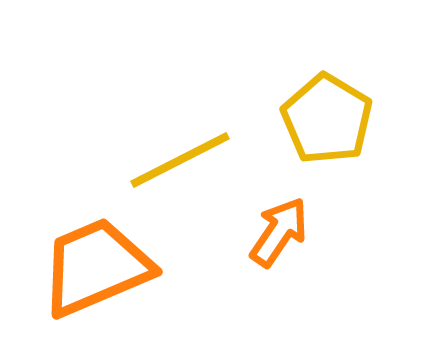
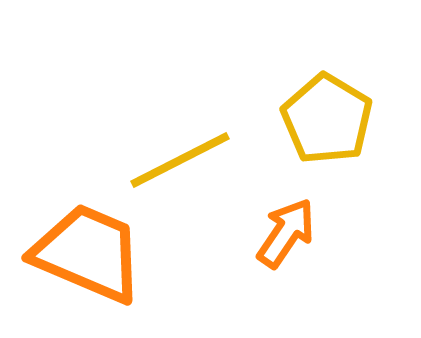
orange arrow: moved 7 px right, 1 px down
orange trapezoid: moved 8 px left, 14 px up; rotated 46 degrees clockwise
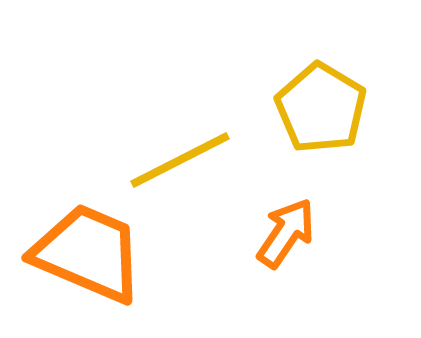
yellow pentagon: moved 6 px left, 11 px up
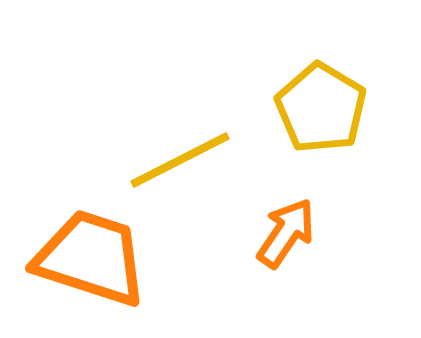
orange trapezoid: moved 3 px right, 5 px down; rotated 5 degrees counterclockwise
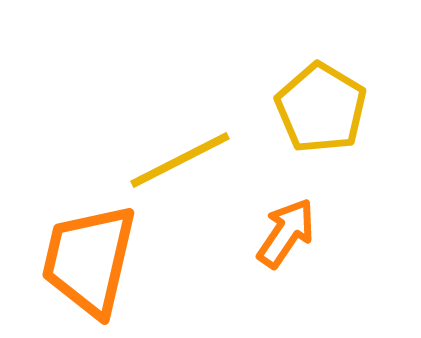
orange trapezoid: moved 2 px left, 2 px down; rotated 95 degrees counterclockwise
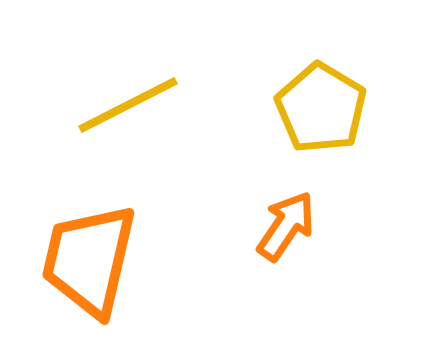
yellow line: moved 52 px left, 55 px up
orange arrow: moved 7 px up
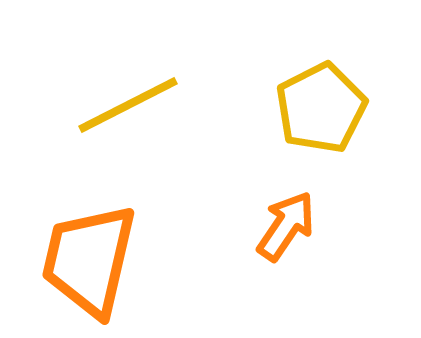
yellow pentagon: rotated 14 degrees clockwise
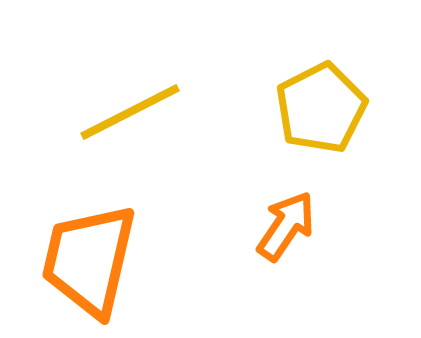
yellow line: moved 2 px right, 7 px down
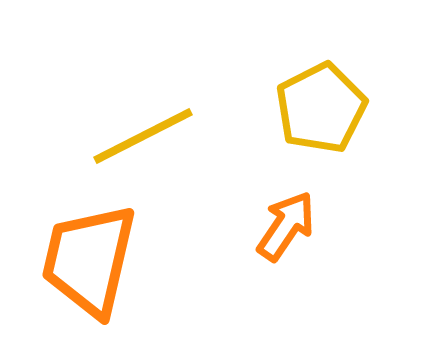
yellow line: moved 13 px right, 24 px down
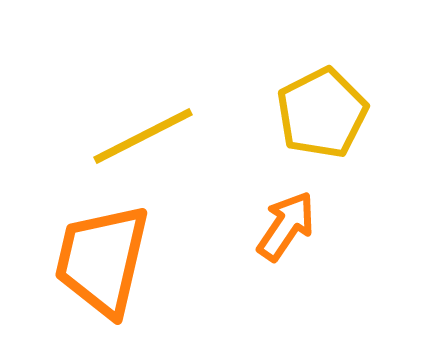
yellow pentagon: moved 1 px right, 5 px down
orange trapezoid: moved 13 px right
